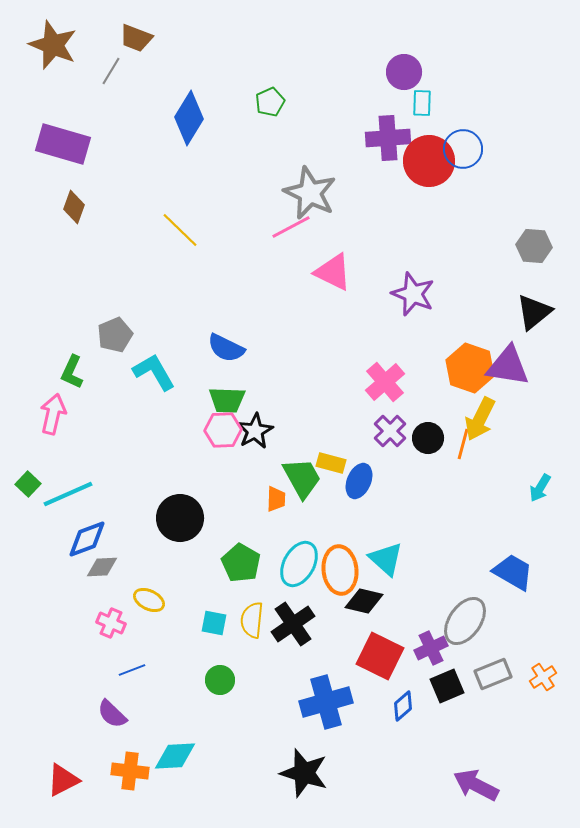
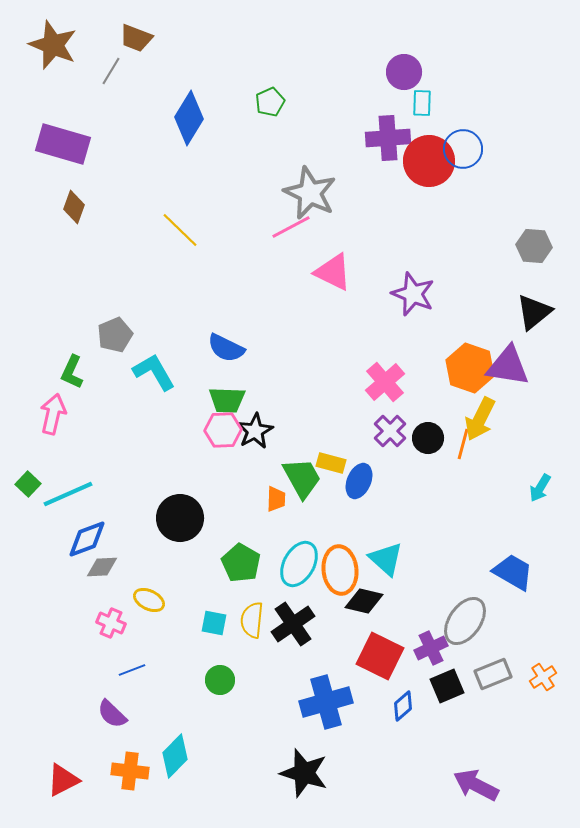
cyan diamond at (175, 756): rotated 42 degrees counterclockwise
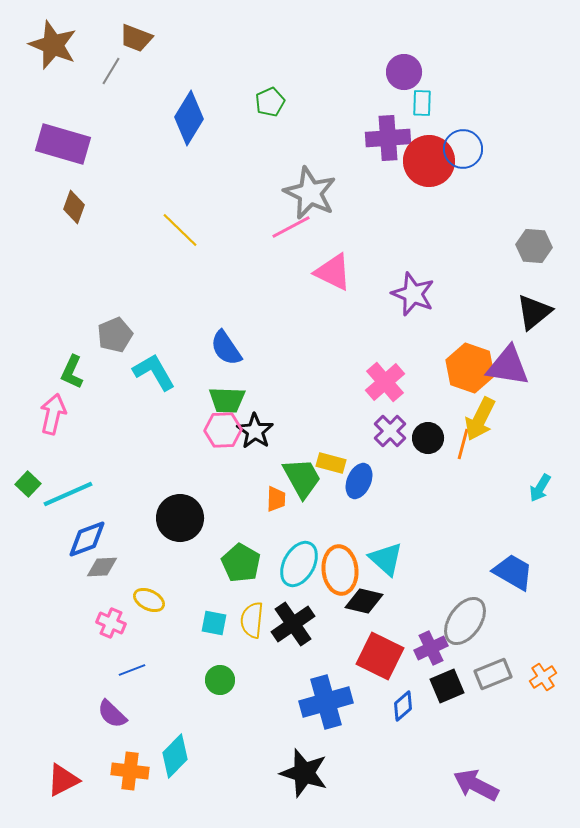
blue semicircle at (226, 348): rotated 30 degrees clockwise
black star at (255, 431): rotated 9 degrees counterclockwise
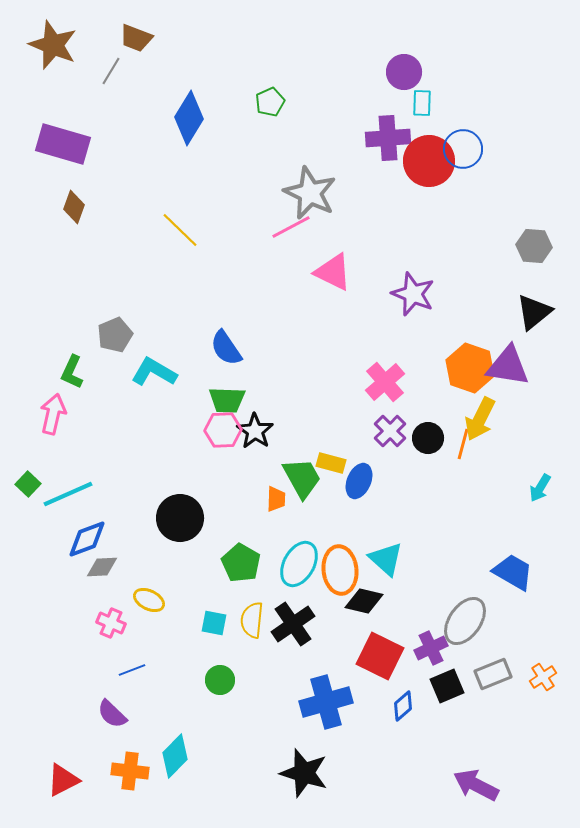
cyan L-shape at (154, 372): rotated 30 degrees counterclockwise
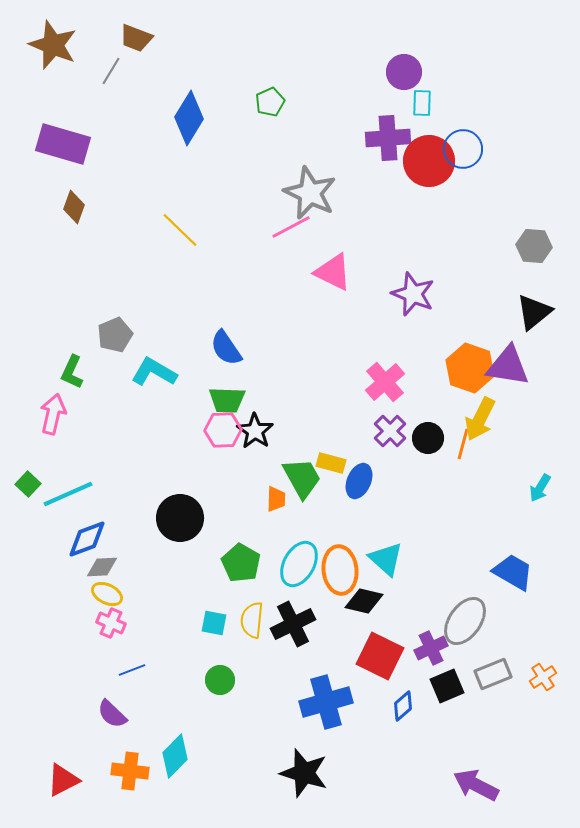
yellow ellipse at (149, 600): moved 42 px left, 6 px up
black cross at (293, 624): rotated 9 degrees clockwise
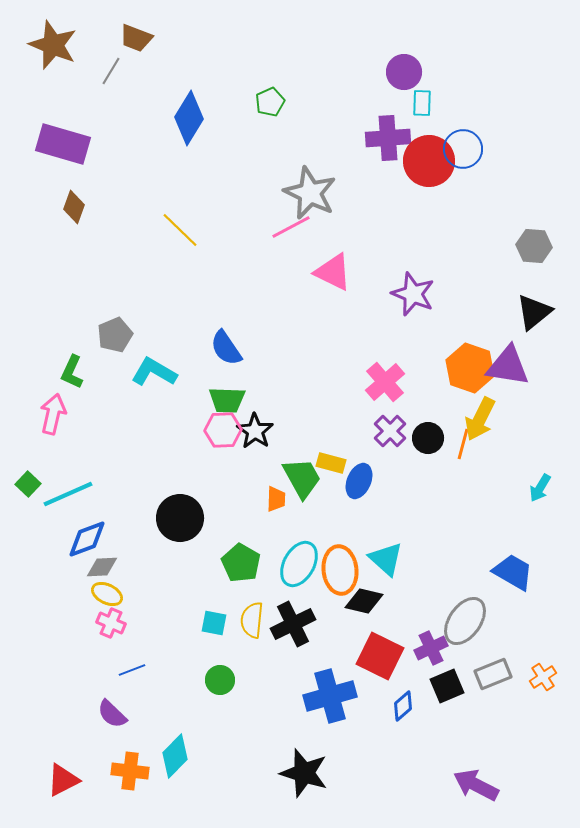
blue cross at (326, 702): moved 4 px right, 6 px up
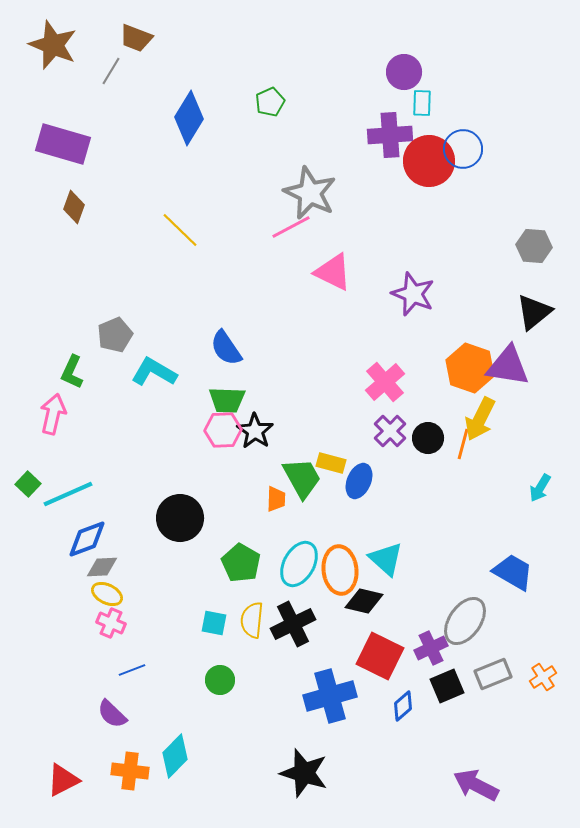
purple cross at (388, 138): moved 2 px right, 3 px up
